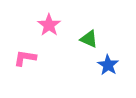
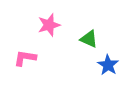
pink star: rotated 20 degrees clockwise
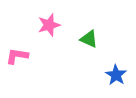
pink L-shape: moved 8 px left, 2 px up
blue star: moved 8 px right, 10 px down
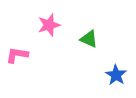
pink L-shape: moved 1 px up
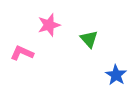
green triangle: rotated 24 degrees clockwise
pink L-shape: moved 5 px right, 2 px up; rotated 15 degrees clockwise
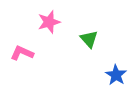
pink star: moved 3 px up
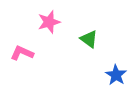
green triangle: rotated 12 degrees counterclockwise
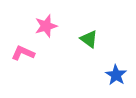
pink star: moved 3 px left, 4 px down
pink L-shape: moved 1 px right
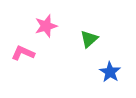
green triangle: rotated 42 degrees clockwise
blue star: moved 6 px left, 3 px up
